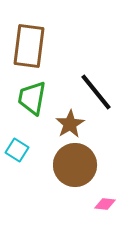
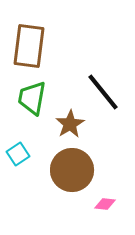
black line: moved 7 px right
cyan square: moved 1 px right, 4 px down; rotated 25 degrees clockwise
brown circle: moved 3 px left, 5 px down
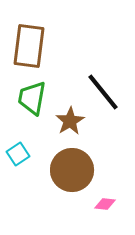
brown star: moved 3 px up
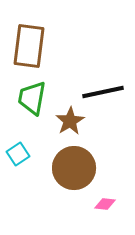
black line: rotated 63 degrees counterclockwise
brown circle: moved 2 px right, 2 px up
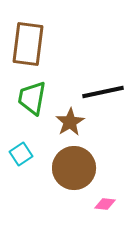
brown rectangle: moved 1 px left, 2 px up
brown star: moved 1 px down
cyan square: moved 3 px right
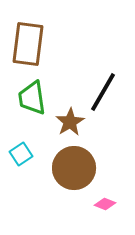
black line: rotated 48 degrees counterclockwise
green trapezoid: rotated 18 degrees counterclockwise
pink diamond: rotated 15 degrees clockwise
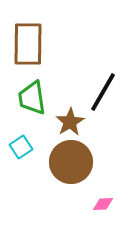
brown rectangle: rotated 6 degrees counterclockwise
cyan square: moved 7 px up
brown circle: moved 3 px left, 6 px up
pink diamond: moved 2 px left; rotated 25 degrees counterclockwise
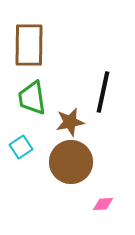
brown rectangle: moved 1 px right, 1 px down
black line: rotated 18 degrees counterclockwise
brown star: rotated 20 degrees clockwise
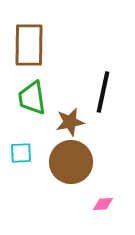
cyan square: moved 6 px down; rotated 30 degrees clockwise
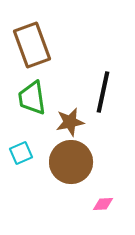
brown rectangle: moved 3 px right; rotated 21 degrees counterclockwise
cyan square: rotated 20 degrees counterclockwise
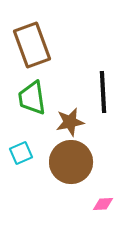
black line: rotated 15 degrees counterclockwise
